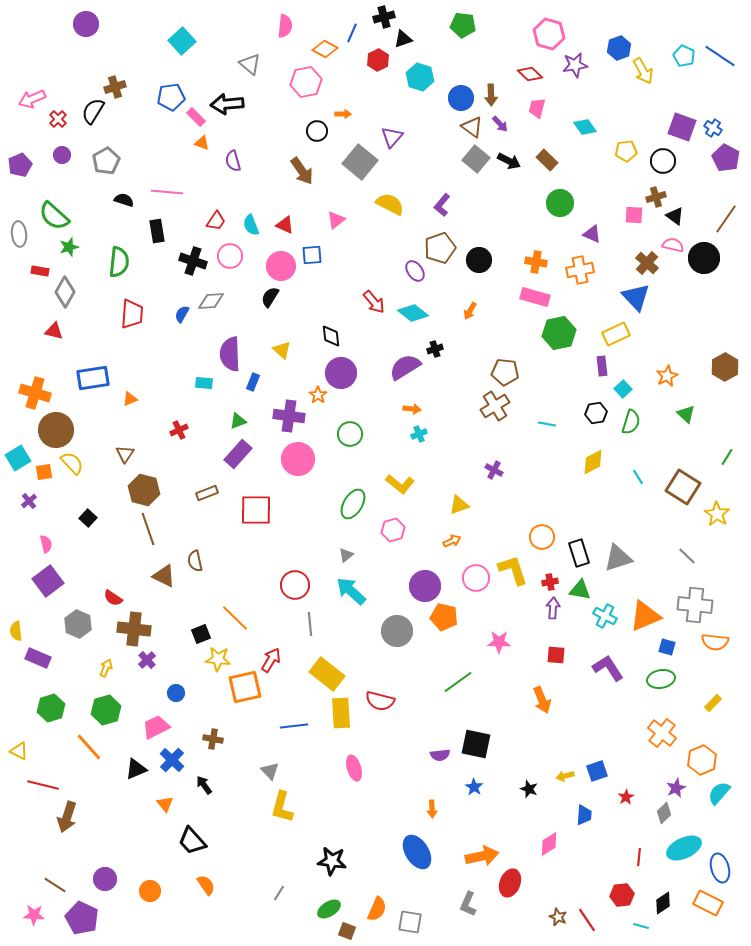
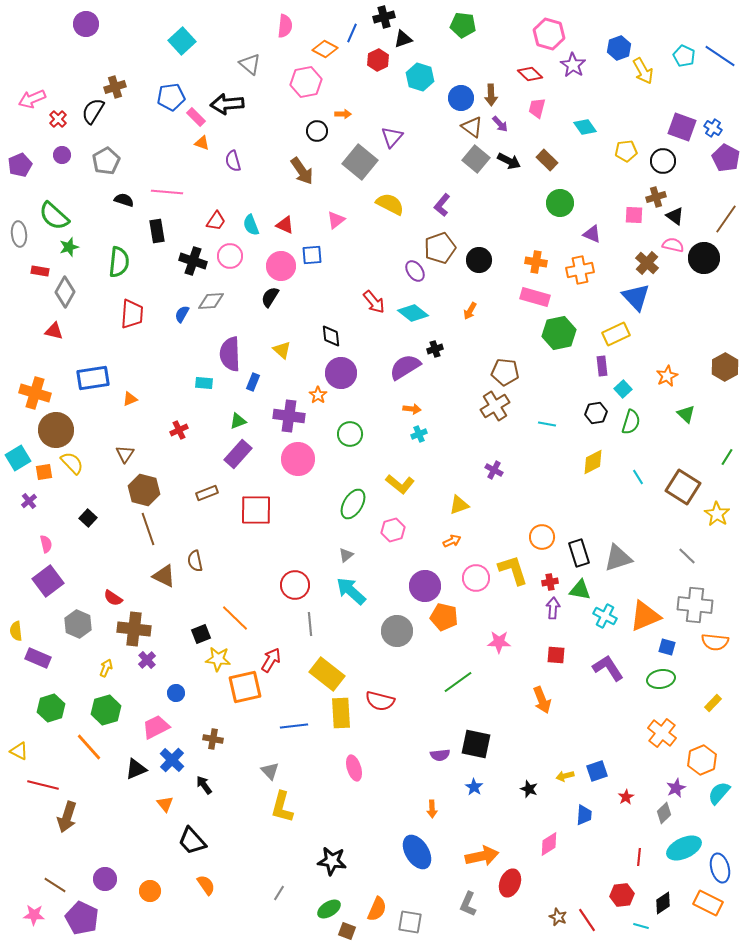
purple star at (575, 65): moved 2 px left; rotated 30 degrees counterclockwise
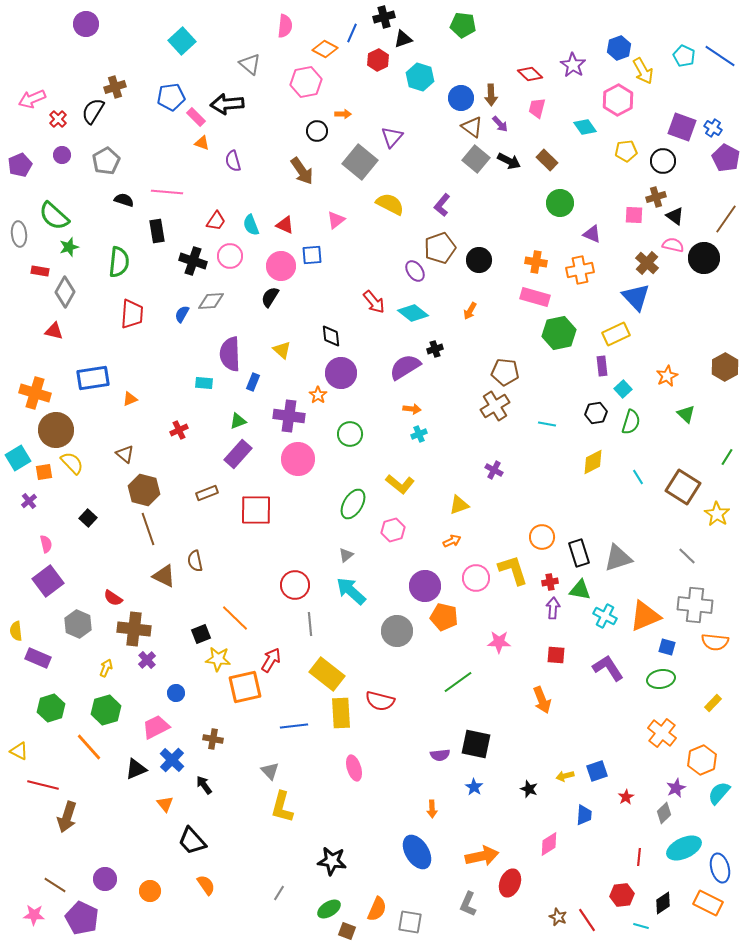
pink hexagon at (549, 34): moved 69 px right, 66 px down; rotated 16 degrees clockwise
brown triangle at (125, 454): rotated 24 degrees counterclockwise
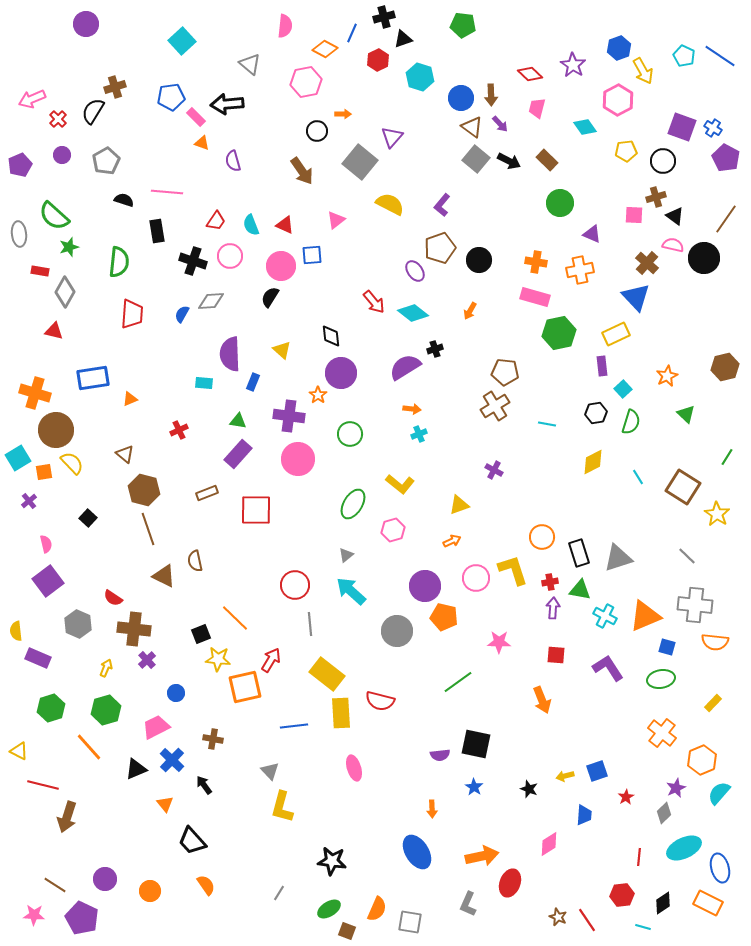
brown hexagon at (725, 367): rotated 16 degrees clockwise
green triangle at (238, 421): rotated 30 degrees clockwise
cyan line at (641, 926): moved 2 px right, 1 px down
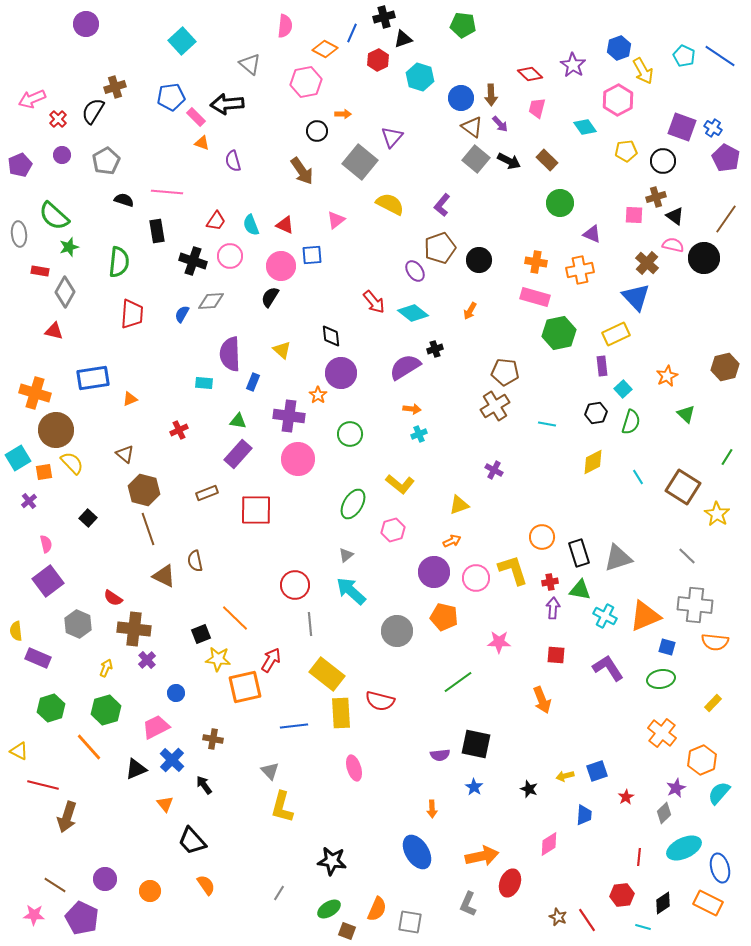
purple circle at (425, 586): moved 9 px right, 14 px up
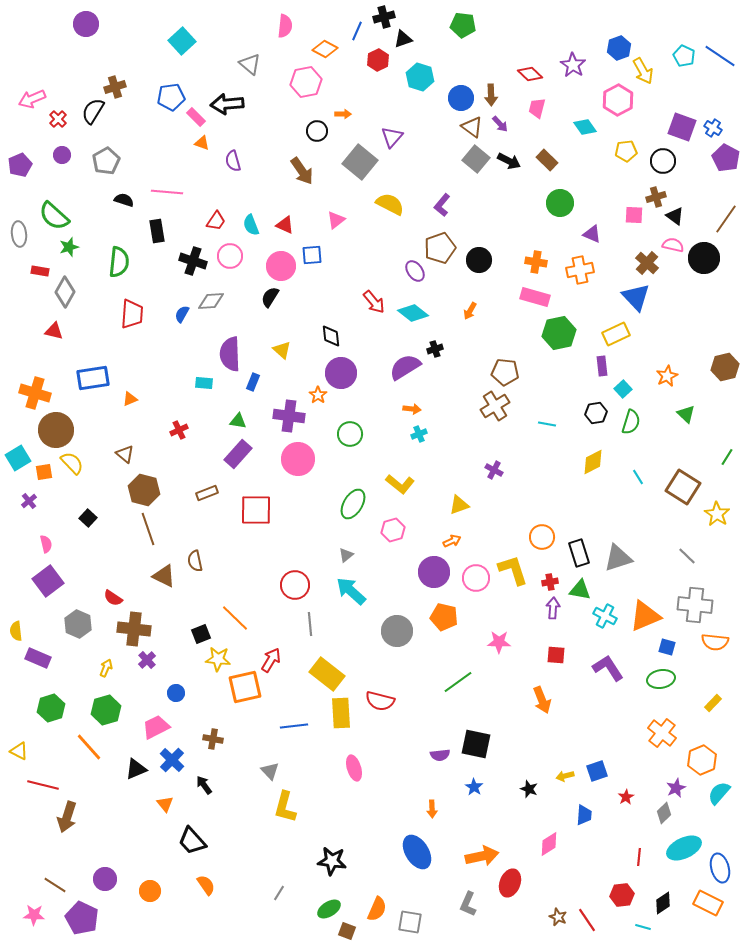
blue line at (352, 33): moved 5 px right, 2 px up
yellow L-shape at (282, 807): moved 3 px right
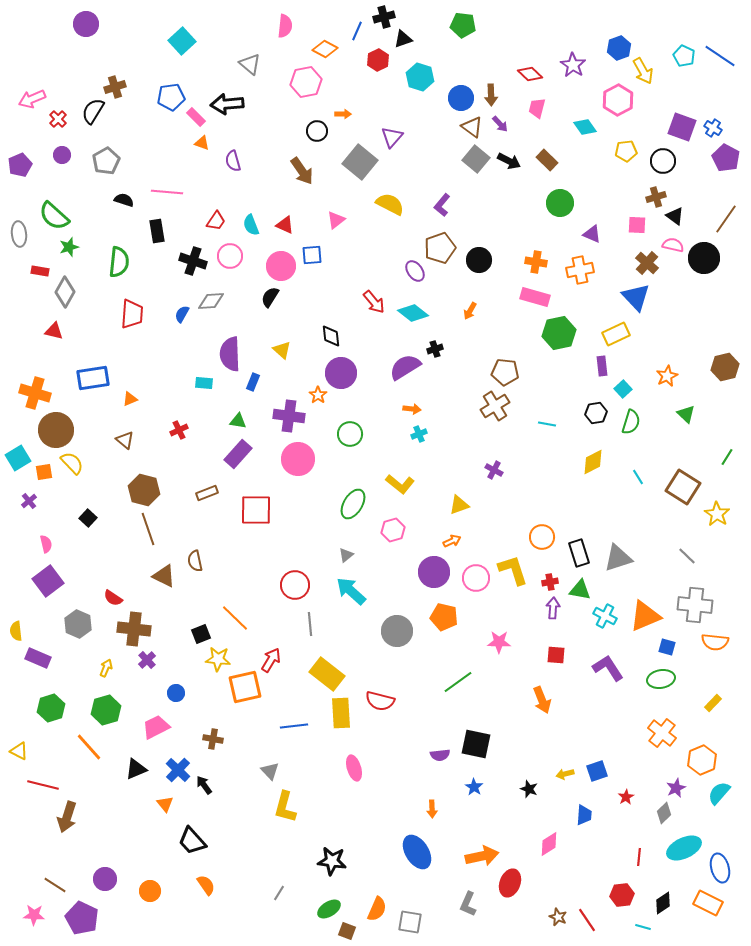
pink square at (634, 215): moved 3 px right, 10 px down
brown triangle at (125, 454): moved 14 px up
blue cross at (172, 760): moved 6 px right, 10 px down
yellow arrow at (565, 776): moved 2 px up
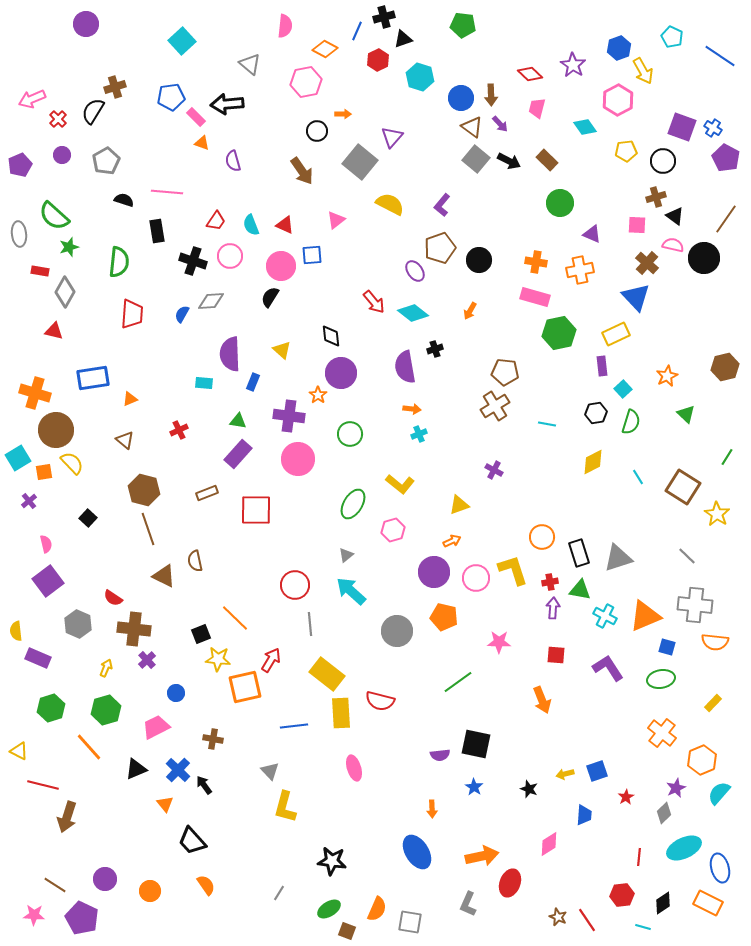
cyan pentagon at (684, 56): moved 12 px left, 19 px up
purple semicircle at (405, 367): rotated 68 degrees counterclockwise
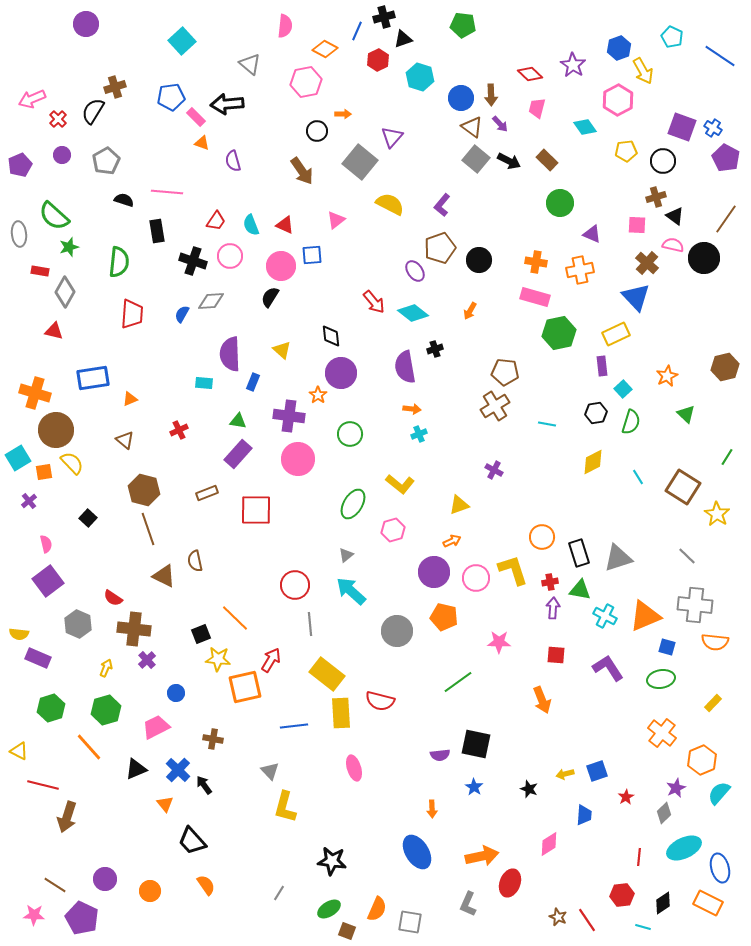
yellow semicircle at (16, 631): moved 3 px right, 3 px down; rotated 78 degrees counterclockwise
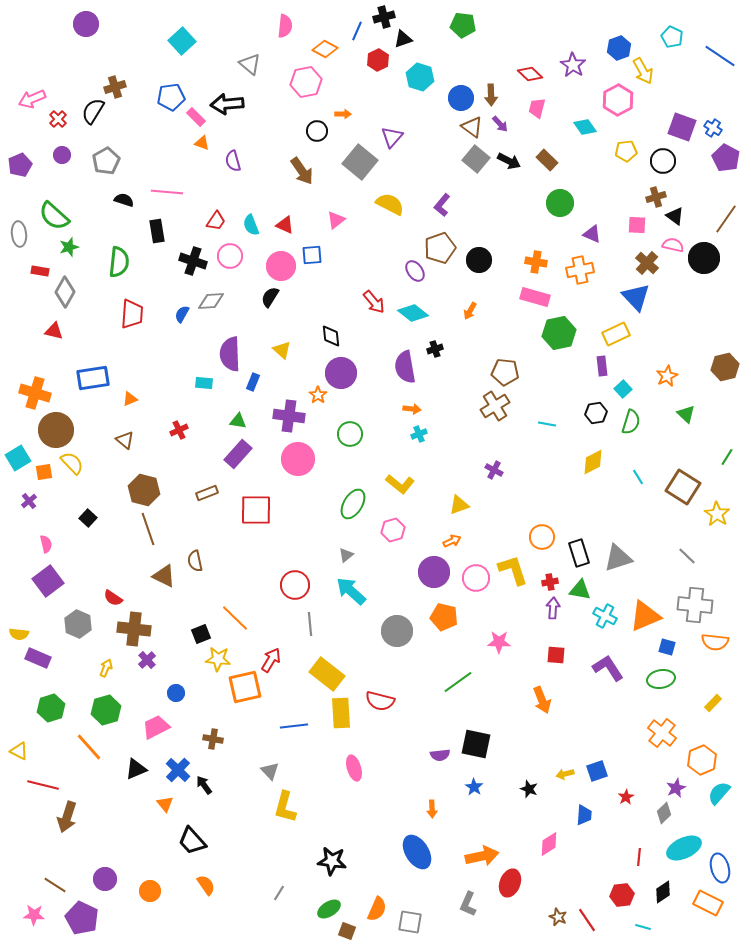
black diamond at (663, 903): moved 11 px up
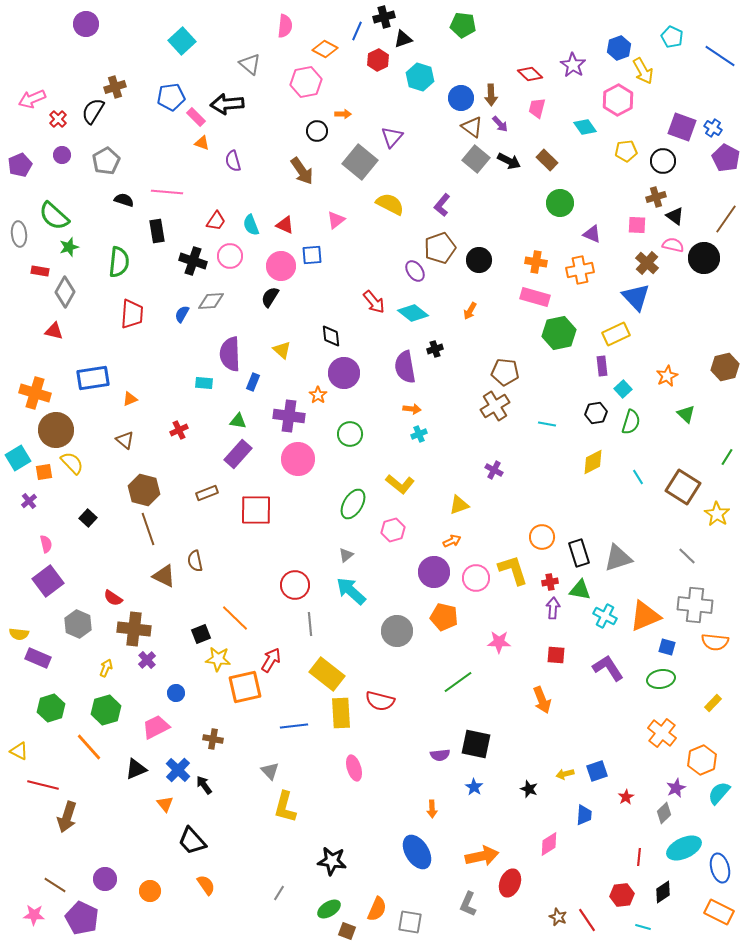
purple circle at (341, 373): moved 3 px right
orange rectangle at (708, 903): moved 11 px right, 9 px down
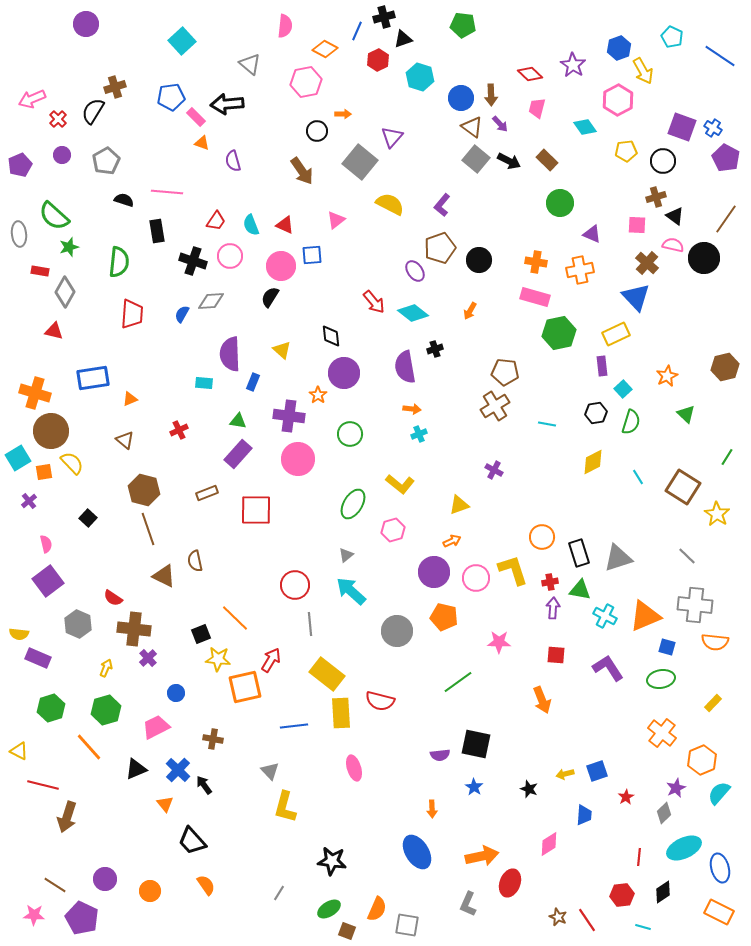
brown circle at (56, 430): moved 5 px left, 1 px down
purple cross at (147, 660): moved 1 px right, 2 px up
gray square at (410, 922): moved 3 px left, 3 px down
